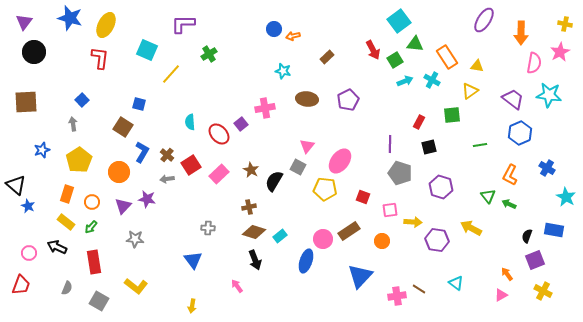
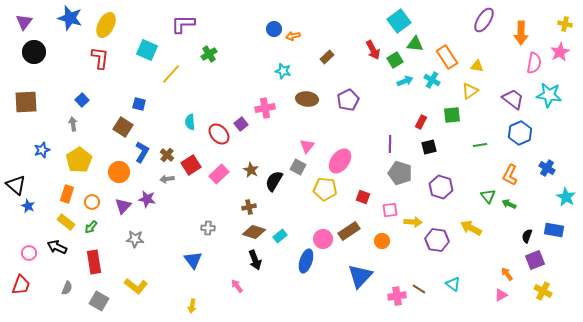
red rectangle at (419, 122): moved 2 px right
cyan triangle at (456, 283): moved 3 px left, 1 px down
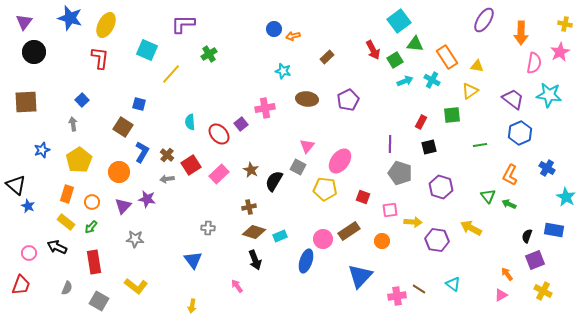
cyan rectangle at (280, 236): rotated 16 degrees clockwise
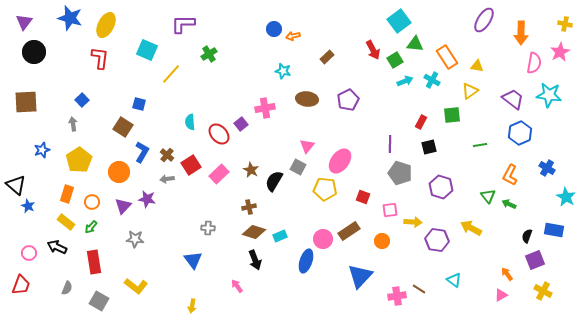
cyan triangle at (453, 284): moved 1 px right, 4 px up
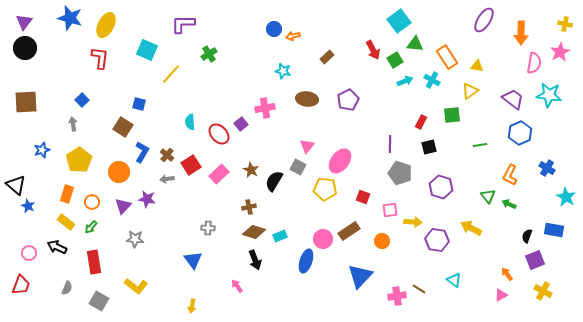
black circle at (34, 52): moved 9 px left, 4 px up
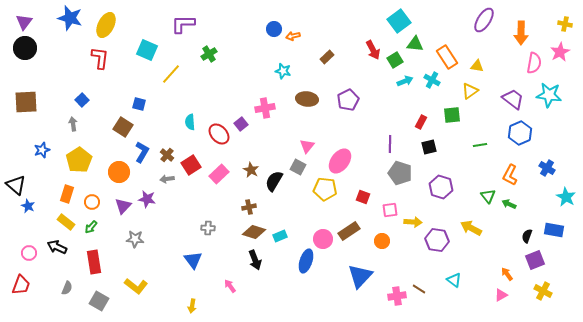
pink arrow at (237, 286): moved 7 px left
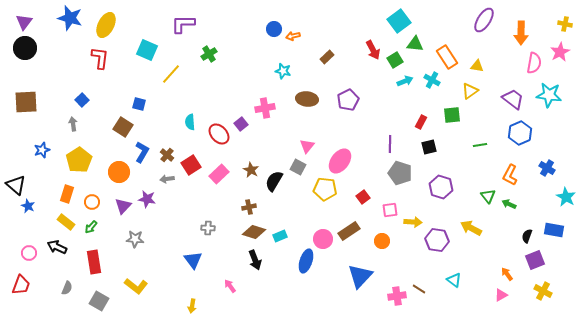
red square at (363, 197): rotated 32 degrees clockwise
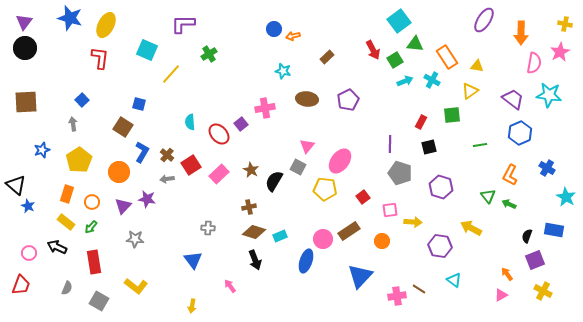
purple hexagon at (437, 240): moved 3 px right, 6 px down
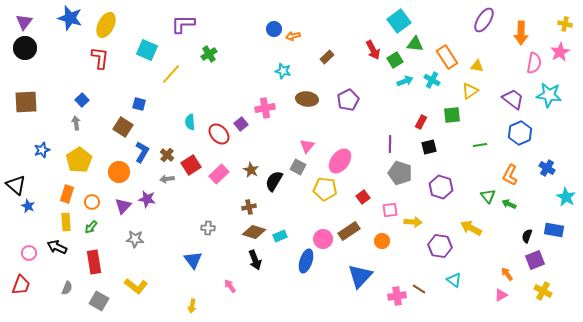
gray arrow at (73, 124): moved 3 px right, 1 px up
yellow rectangle at (66, 222): rotated 48 degrees clockwise
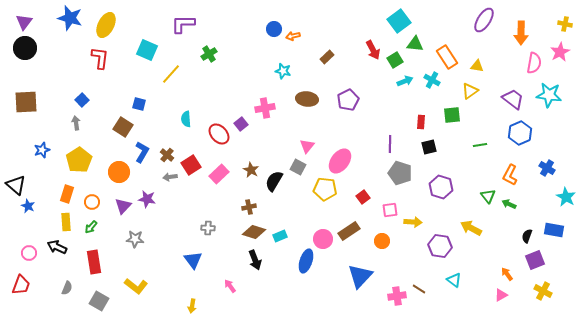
cyan semicircle at (190, 122): moved 4 px left, 3 px up
red rectangle at (421, 122): rotated 24 degrees counterclockwise
gray arrow at (167, 179): moved 3 px right, 2 px up
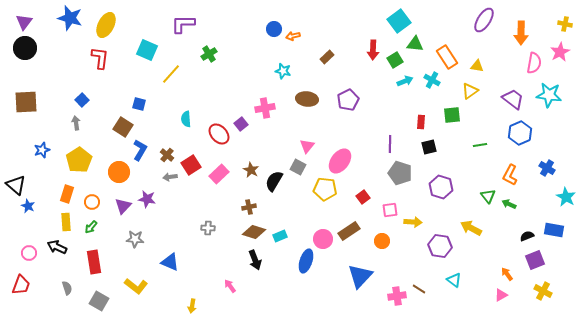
red arrow at (373, 50): rotated 30 degrees clockwise
blue L-shape at (142, 152): moved 2 px left, 2 px up
black semicircle at (527, 236): rotated 48 degrees clockwise
blue triangle at (193, 260): moved 23 px left, 2 px down; rotated 30 degrees counterclockwise
gray semicircle at (67, 288): rotated 40 degrees counterclockwise
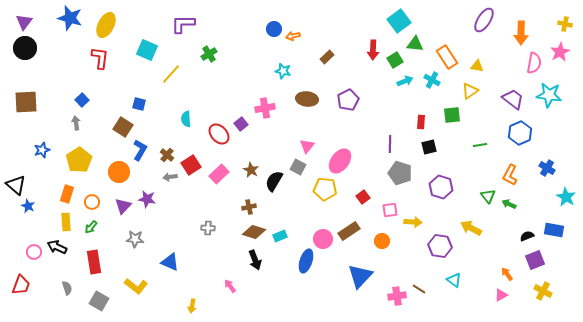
pink circle at (29, 253): moved 5 px right, 1 px up
